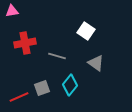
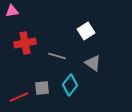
white square: rotated 24 degrees clockwise
gray triangle: moved 3 px left
gray square: rotated 14 degrees clockwise
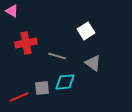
pink triangle: rotated 40 degrees clockwise
red cross: moved 1 px right
cyan diamond: moved 5 px left, 3 px up; rotated 45 degrees clockwise
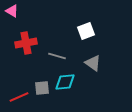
white square: rotated 12 degrees clockwise
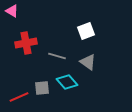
gray triangle: moved 5 px left, 1 px up
cyan diamond: moved 2 px right; rotated 55 degrees clockwise
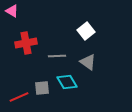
white square: rotated 18 degrees counterclockwise
gray line: rotated 18 degrees counterclockwise
cyan diamond: rotated 10 degrees clockwise
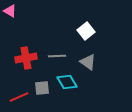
pink triangle: moved 2 px left
red cross: moved 15 px down
